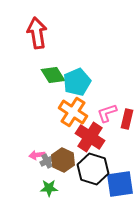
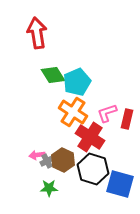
blue square: rotated 24 degrees clockwise
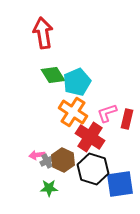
red arrow: moved 6 px right
blue square: rotated 24 degrees counterclockwise
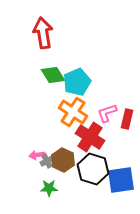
blue square: moved 1 px right, 4 px up
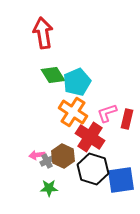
brown hexagon: moved 4 px up
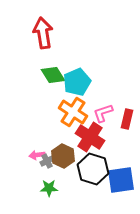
pink L-shape: moved 4 px left
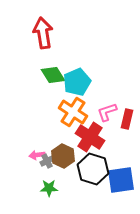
pink L-shape: moved 4 px right, 1 px up
